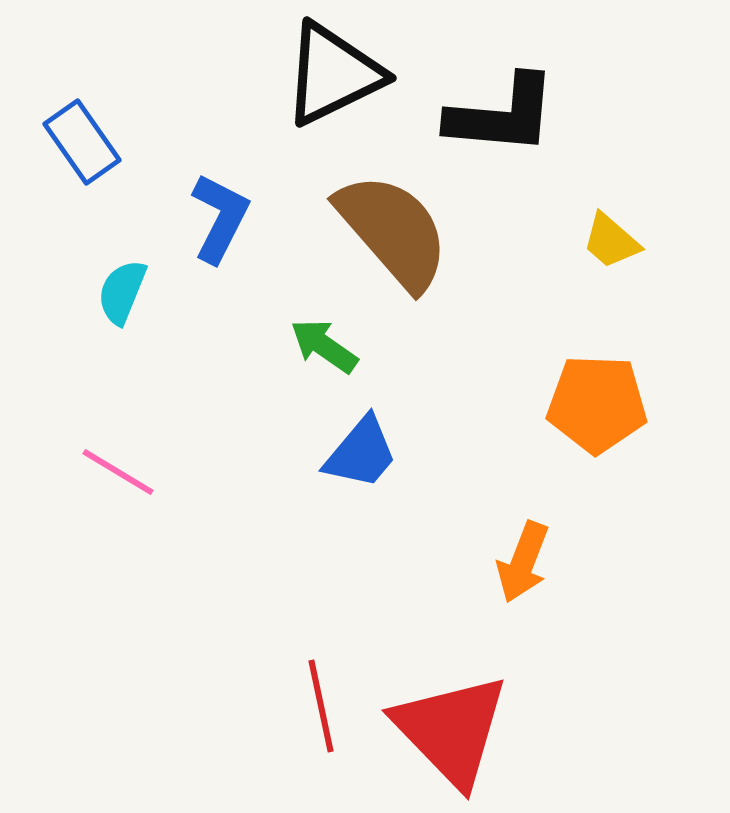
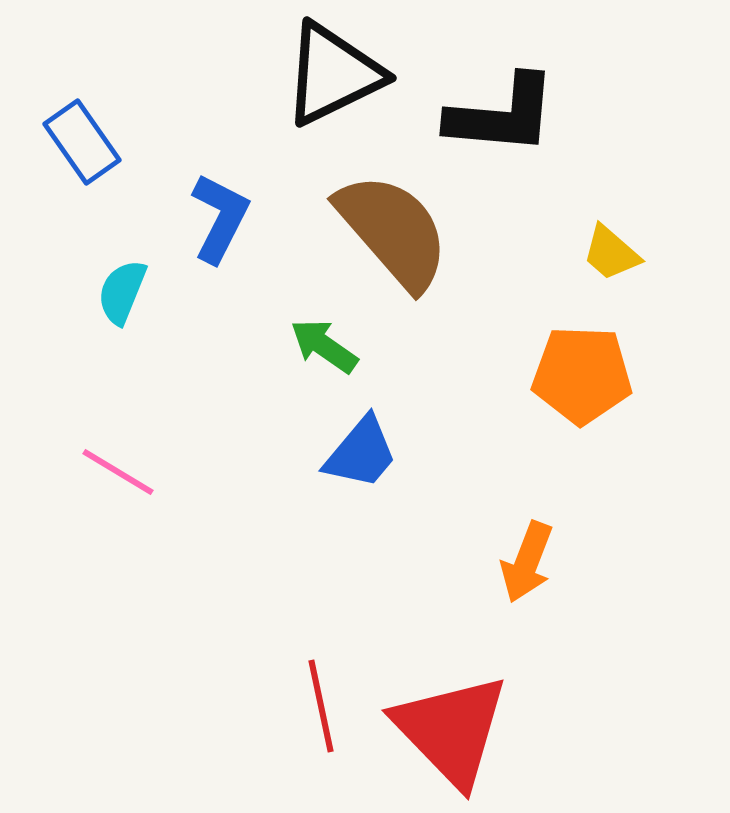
yellow trapezoid: moved 12 px down
orange pentagon: moved 15 px left, 29 px up
orange arrow: moved 4 px right
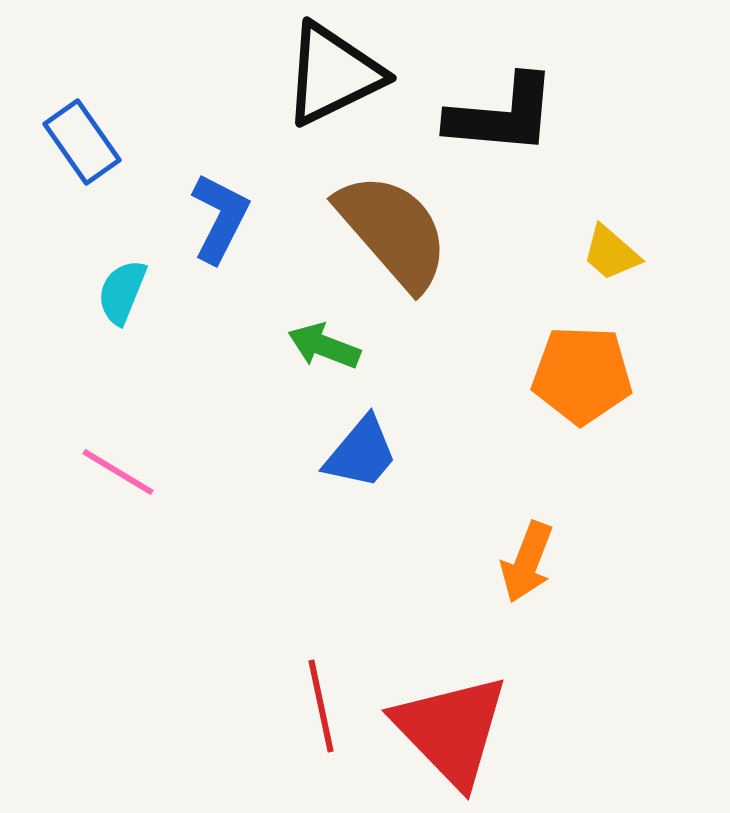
green arrow: rotated 14 degrees counterclockwise
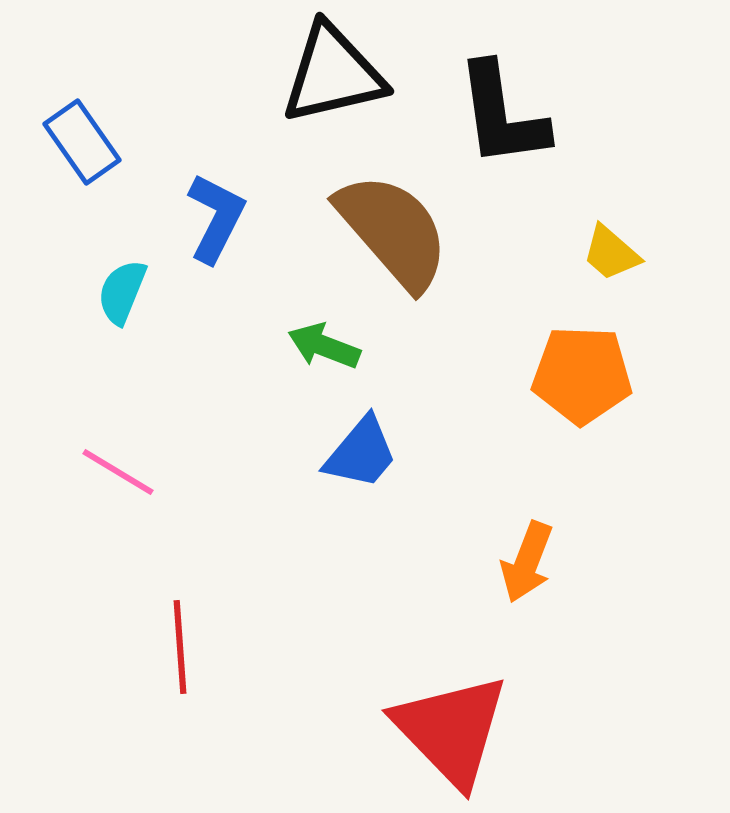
black triangle: rotated 13 degrees clockwise
black L-shape: rotated 77 degrees clockwise
blue L-shape: moved 4 px left
red line: moved 141 px left, 59 px up; rotated 8 degrees clockwise
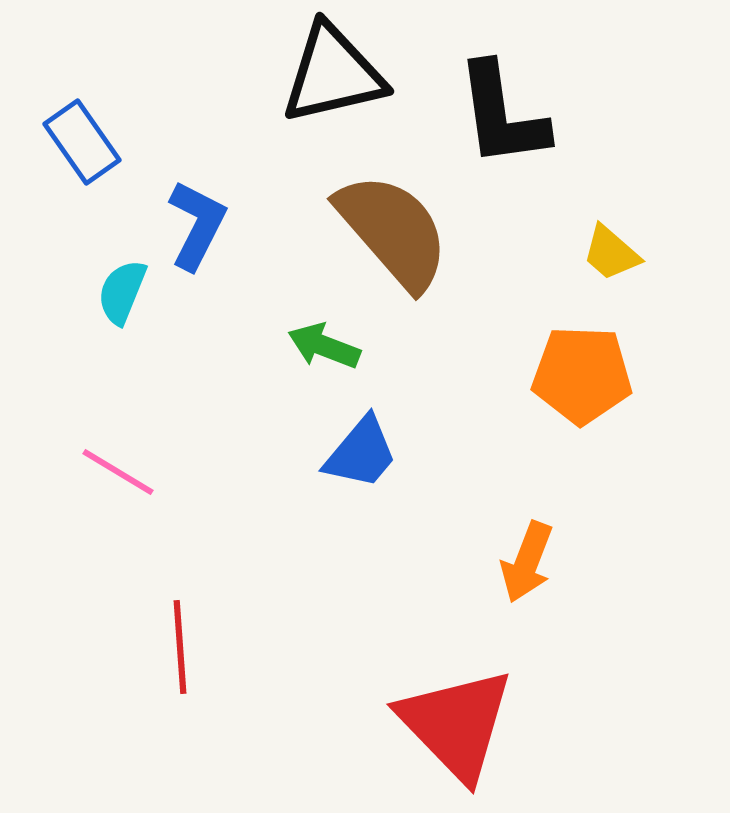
blue L-shape: moved 19 px left, 7 px down
red triangle: moved 5 px right, 6 px up
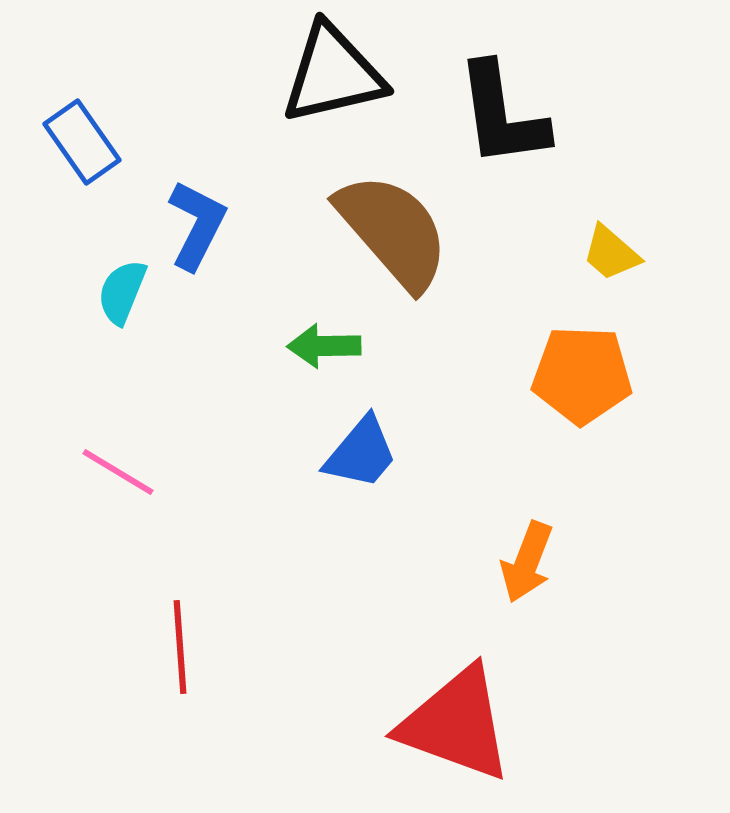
green arrow: rotated 22 degrees counterclockwise
red triangle: rotated 26 degrees counterclockwise
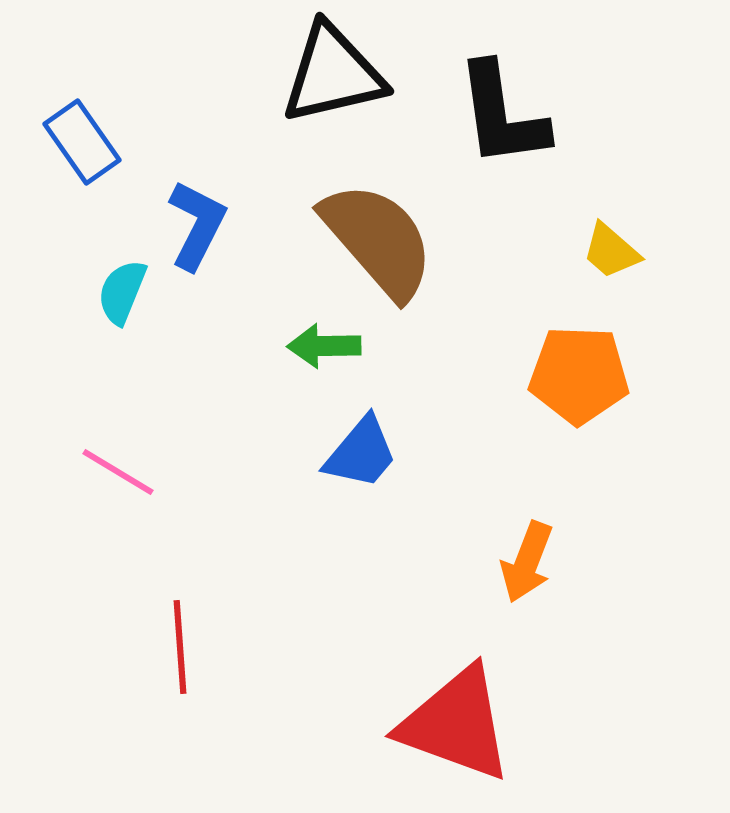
brown semicircle: moved 15 px left, 9 px down
yellow trapezoid: moved 2 px up
orange pentagon: moved 3 px left
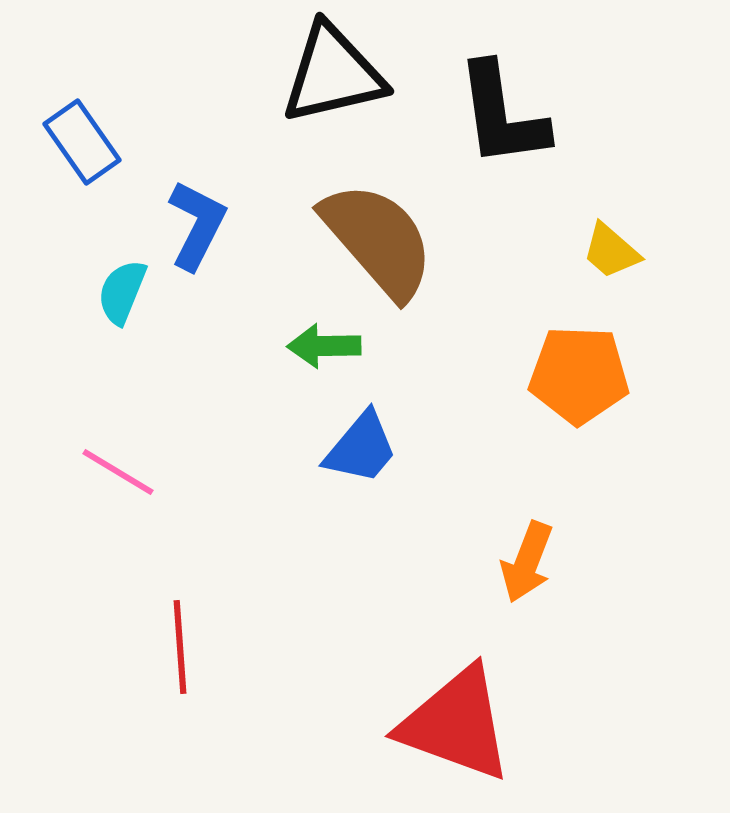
blue trapezoid: moved 5 px up
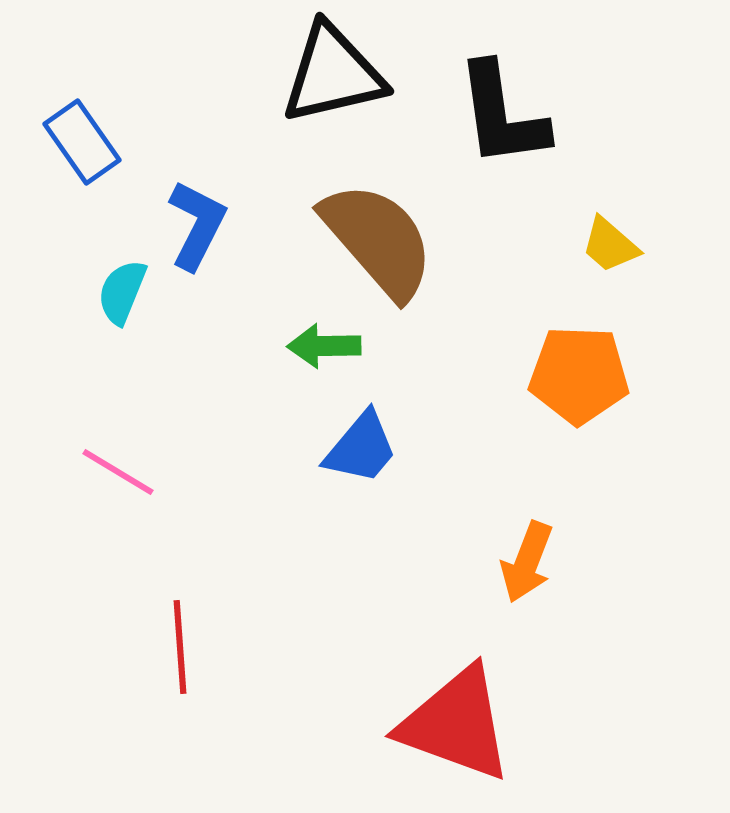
yellow trapezoid: moved 1 px left, 6 px up
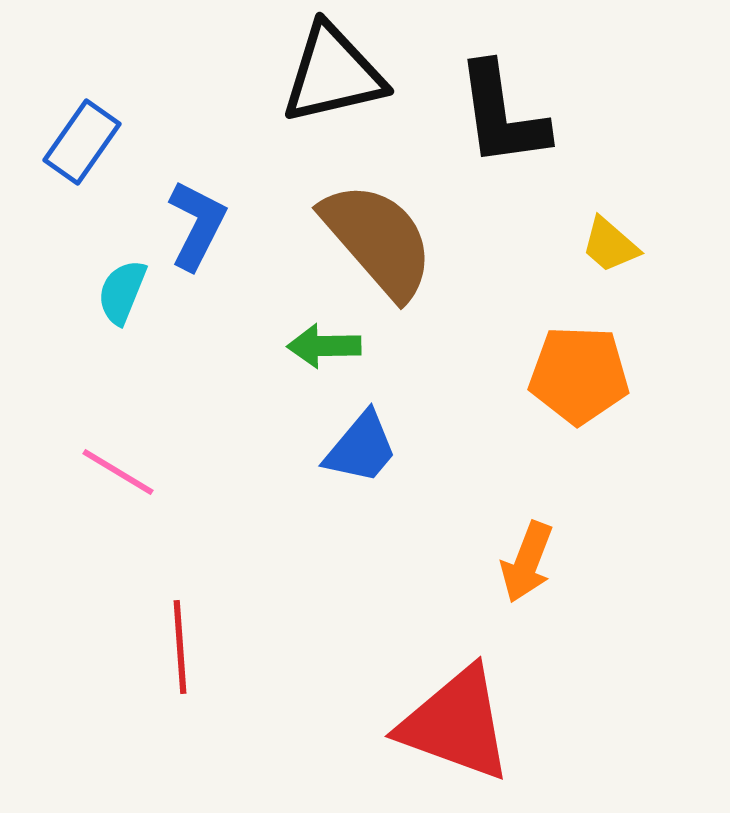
blue rectangle: rotated 70 degrees clockwise
